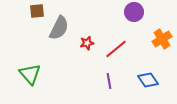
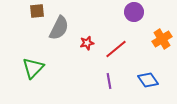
green triangle: moved 3 px right, 6 px up; rotated 25 degrees clockwise
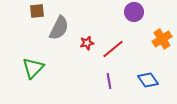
red line: moved 3 px left
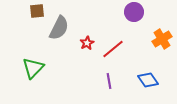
red star: rotated 16 degrees counterclockwise
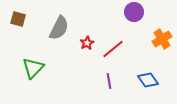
brown square: moved 19 px left, 8 px down; rotated 21 degrees clockwise
